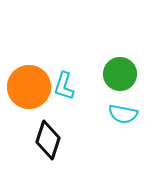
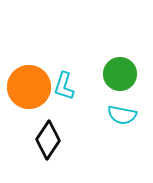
cyan semicircle: moved 1 px left, 1 px down
black diamond: rotated 15 degrees clockwise
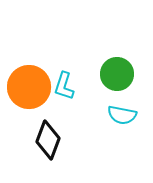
green circle: moved 3 px left
black diamond: rotated 12 degrees counterclockwise
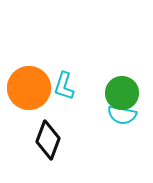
green circle: moved 5 px right, 19 px down
orange circle: moved 1 px down
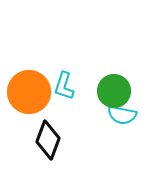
orange circle: moved 4 px down
green circle: moved 8 px left, 2 px up
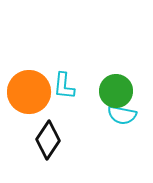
cyan L-shape: rotated 12 degrees counterclockwise
green circle: moved 2 px right
black diamond: rotated 12 degrees clockwise
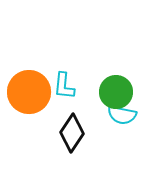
green circle: moved 1 px down
black diamond: moved 24 px right, 7 px up
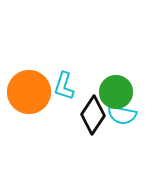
cyan L-shape: rotated 12 degrees clockwise
black diamond: moved 21 px right, 18 px up
